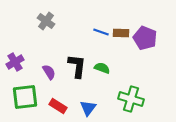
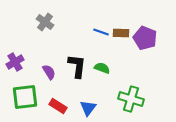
gray cross: moved 1 px left, 1 px down
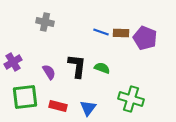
gray cross: rotated 24 degrees counterclockwise
purple cross: moved 2 px left
red rectangle: rotated 18 degrees counterclockwise
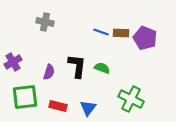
purple semicircle: rotated 49 degrees clockwise
green cross: rotated 10 degrees clockwise
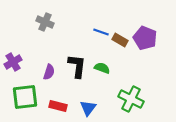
gray cross: rotated 12 degrees clockwise
brown rectangle: moved 1 px left, 7 px down; rotated 28 degrees clockwise
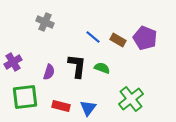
blue line: moved 8 px left, 5 px down; rotated 21 degrees clockwise
brown rectangle: moved 2 px left
green cross: rotated 25 degrees clockwise
red rectangle: moved 3 px right
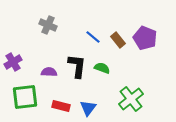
gray cross: moved 3 px right, 3 px down
brown rectangle: rotated 21 degrees clockwise
purple semicircle: rotated 105 degrees counterclockwise
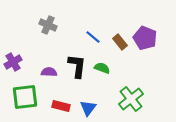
brown rectangle: moved 2 px right, 2 px down
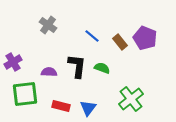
gray cross: rotated 12 degrees clockwise
blue line: moved 1 px left, 1 px up
green square: moved 3 px up
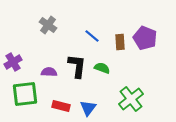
brown rectangle: rotated 35 degrees clockwise
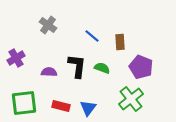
purple pentagon: moved 4 px left, 29 px down
purple cross: moved 3 px right, 4 px up
green square: moved 1 px left, 9 px down
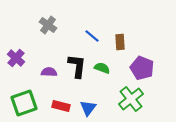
purple cross: rotated 18 degrees counterclockwise
purple pentagon: moved 1 px right, 1 px down
green square: rotated 12 degrees counterclockwise
